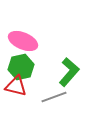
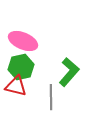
gray line: moved 3 px left; rotated 70 degrees counterclockwise
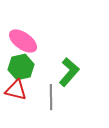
pink ellipse: rotated 12 degrees clockwise
red triangle: moved 4 px down
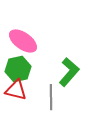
green hexagon: moved 3 px left, 2 px down
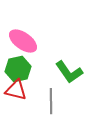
green L-shape: rotated 104 degrees clockwise
gray line: moved 4 px down
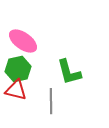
green L-shape: rotated 20 degrees clockwise
